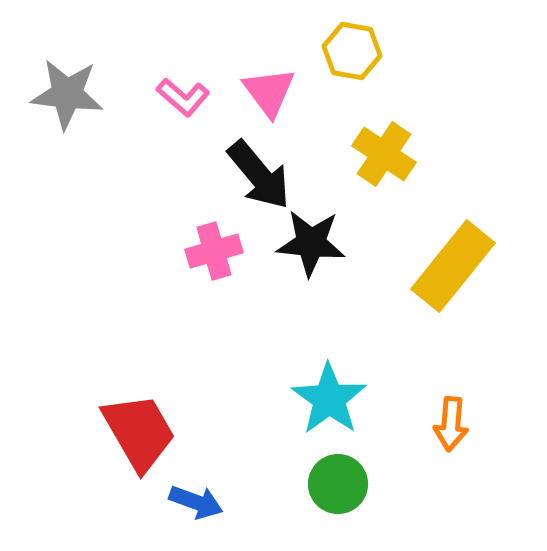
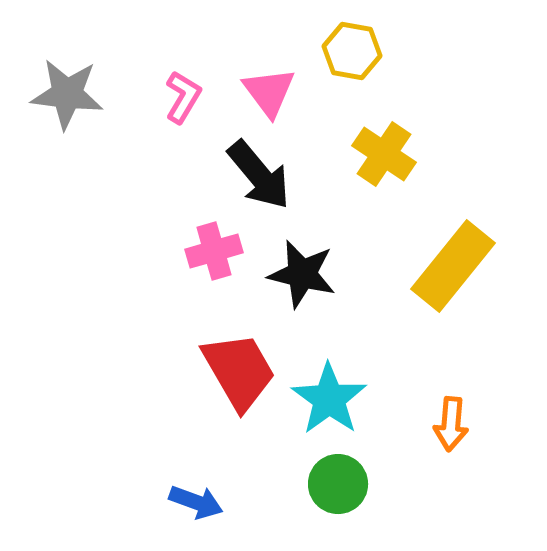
pink L-shape: rotated 100 degrees counterclockwise
black star: moved 9 px left, 31 px down; rotated 8 degrees clockwise
red trapezoid: moved 100 px right, 61 px up
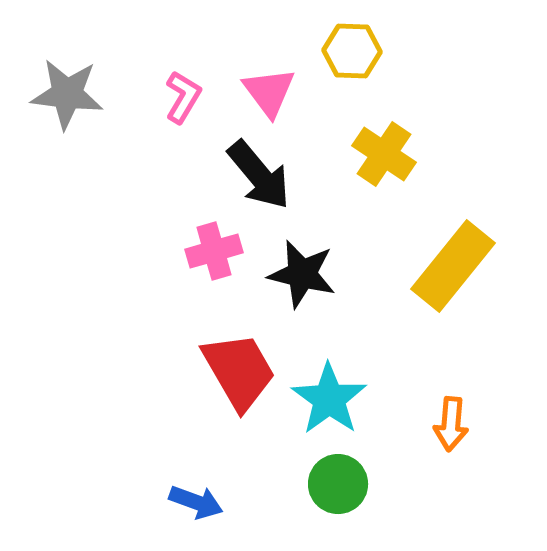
yellow hexagon: rotated 8 degrees counterclockwise
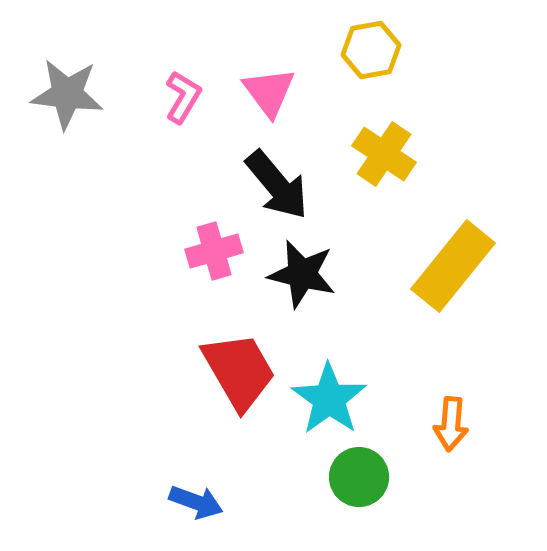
yellow hexagon: moved 19 px right, 1 px up; rotated 12 degrees counterclockwise
black arrow: moved 18 px right, 10 px down
green circle: moved 21 px right, 7 px up
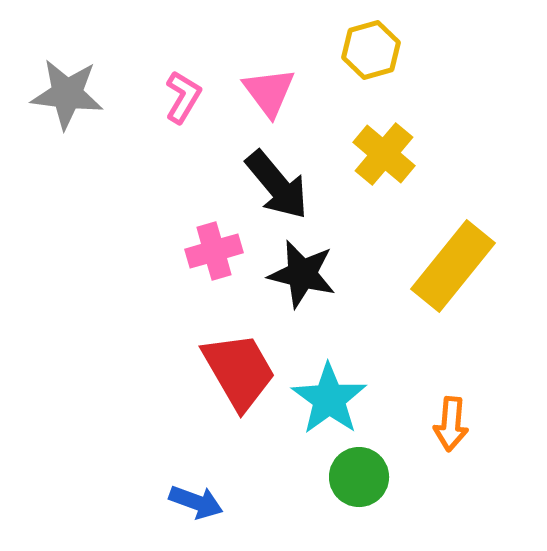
yellow hexagon: rotated 6 degrees counterclockwise
yellow cross: rotated 6 degrees clockwise
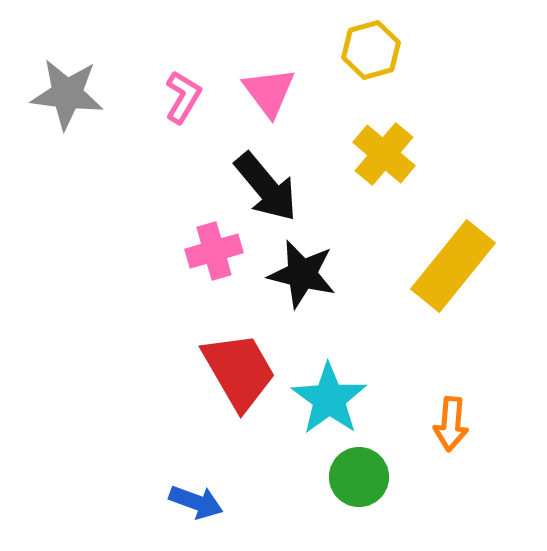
black arrow: moved 11 px left, 2 px down
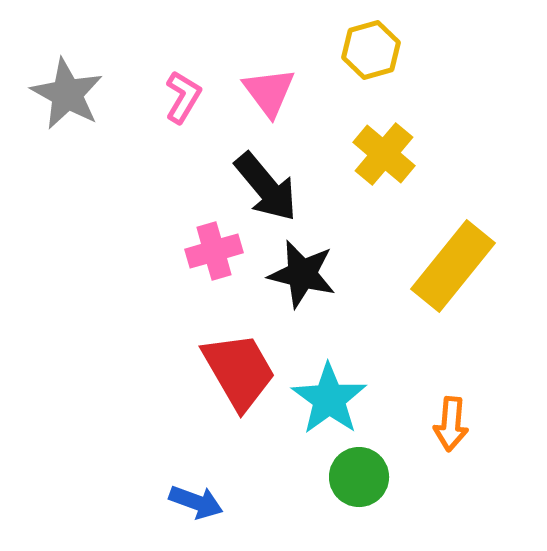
gray star: rotated 22 degrees clockwise
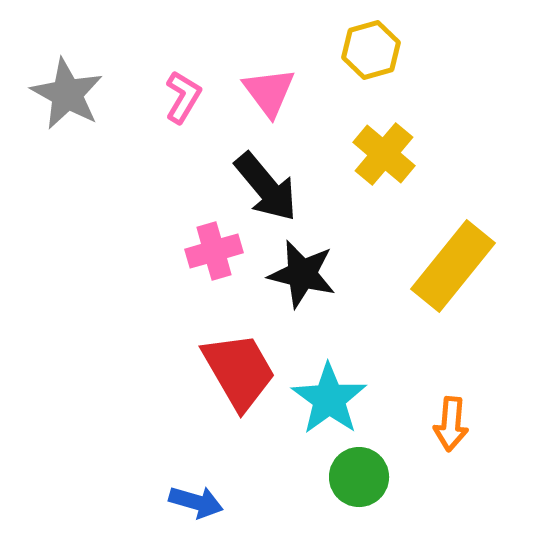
blue arrow: rotated 4 degrees counterclockwise
